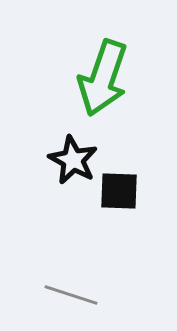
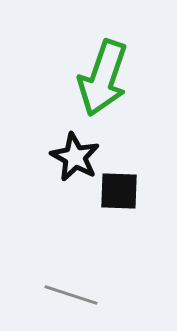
black star: moved 2 px right, 3 px up
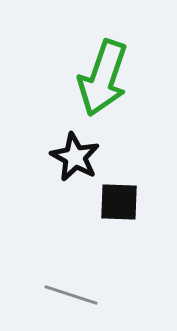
black square: moved 11 px down
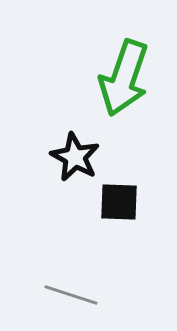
green arrow: moved 21 px right
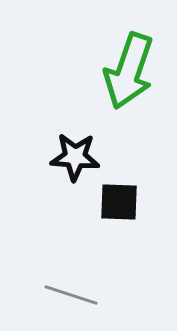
green arrow: moved 5 px right, 7 px up
black star: rotated 24 degrees counterclockwise
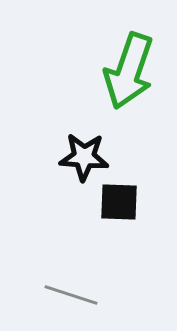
black star: moved 9 px right
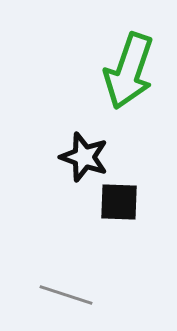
black star: rotated 15 degrees clockwise
gray line: moved 5 px left
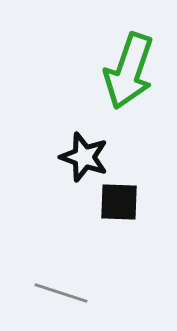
gray line: moved 5 px left, 2 px up
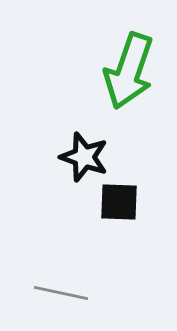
gray line: rotated 6 degrees counterclockwise
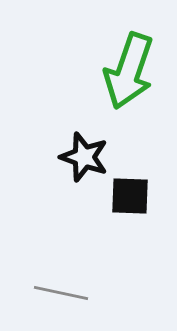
black square: moved 11 px right, 6 px up
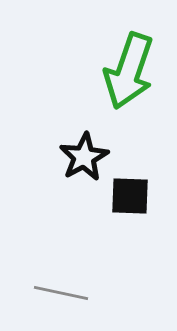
black star: rotated 24 degrees clockwise
